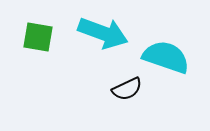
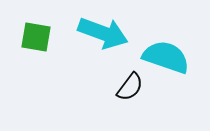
green square: moved 2 px left
black semicircle: moved 3 px right, 2 px up; rotated 28 degrees counterclockwise
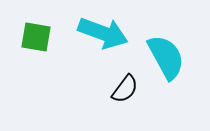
cyan semicircle: rotated 42 degrees clockwise
black semicircle: moved 5 px left, 2 px down
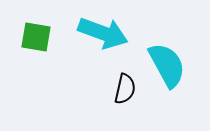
cyan semicircle: moved 1 px right, 8 px down
black semicircle: rotated 24 degrees counterclockwise
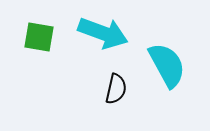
green square: moved 3 px right
black semicircle: moved 9 px left
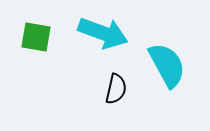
green square: moved 3 px left
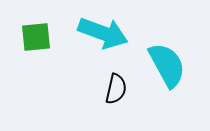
green square: rotated 16 degrees counterclockwise
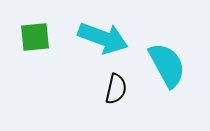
cyan arrow: moved 5 px down
green square: moved 1 px left
